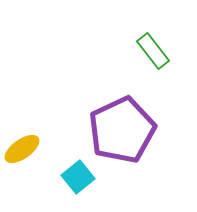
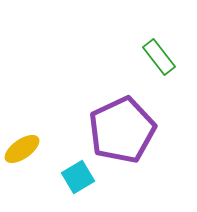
green rectangle: moved 6 px right, 6 px down
cyan square: rotated 8 degrees clockwise
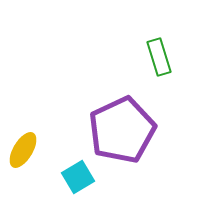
green rectangle: rotated 21 degrees clockwise
yellow ellipse: moved 1 px right, 1 px down; rotated 24 degrees counterclockwise
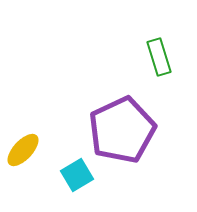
yellow ellipse: rotated 12 degrees clockwise
cyan square: moved 1 px left, 2 px up
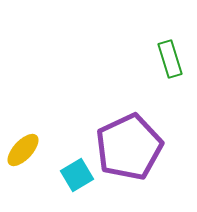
green rectangle: moved 11 px right, 2 px down
purple pentagon: moved 7 px right, 17 px down
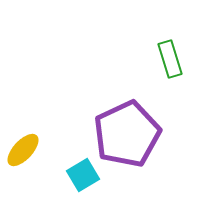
purple pentagon: moved 2 px left, 13 px up
cyan square: moved 6 px right
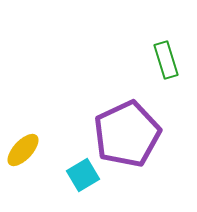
green rectangle: moved 4 px left, 1 px down
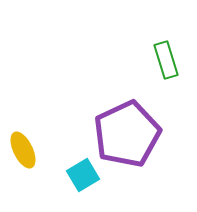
yellow ellipse: rotated 69 degrees counterclockwise
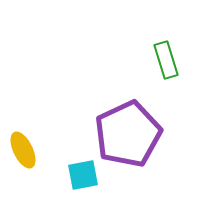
purple pentagon: moved 1 px right
cyan square: rotated 20 degrees clockwise
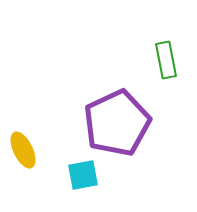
green rectangle: rotated 6 degrees clockwise
purple pentagon: moved 11 px left, 11 px up
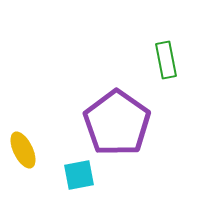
purple pentagon: rotated 12 degrees counterclockwise
cyan square: moved 4 px left
